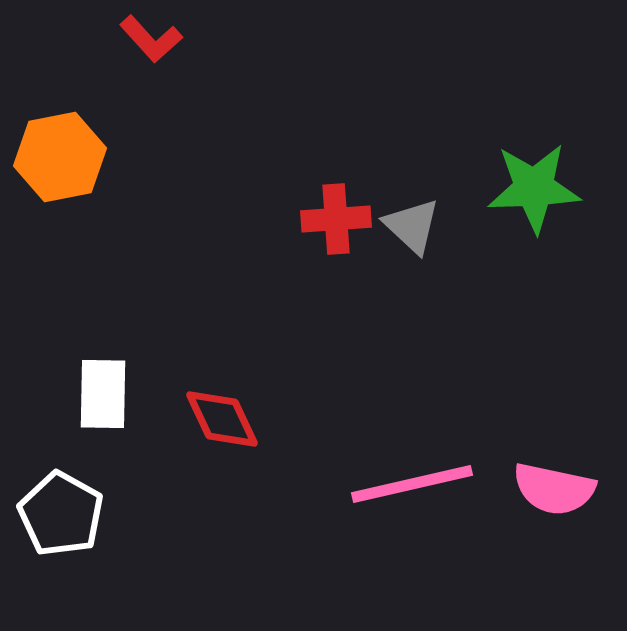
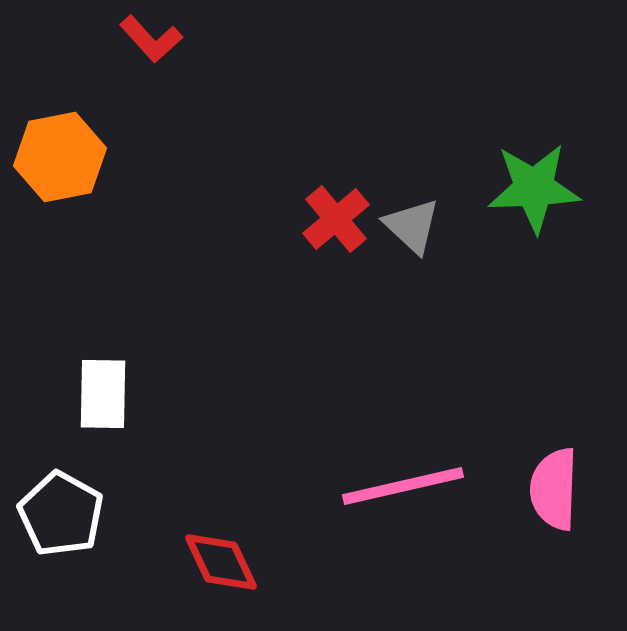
red cross: rotated 36 degrees counterclockwise
red diamond: moved 1 px left, 143 px down
pink line: moved 9 px left, 2 px down
pink semicircle: rotated 80 degrees clockwise
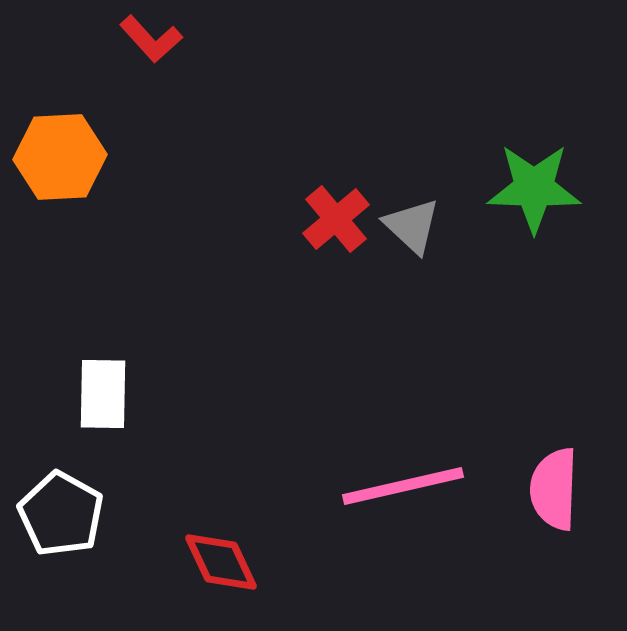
orange hexagon: rotated 8 degrees clockwise
green star: rotated 4 degrees clockwise
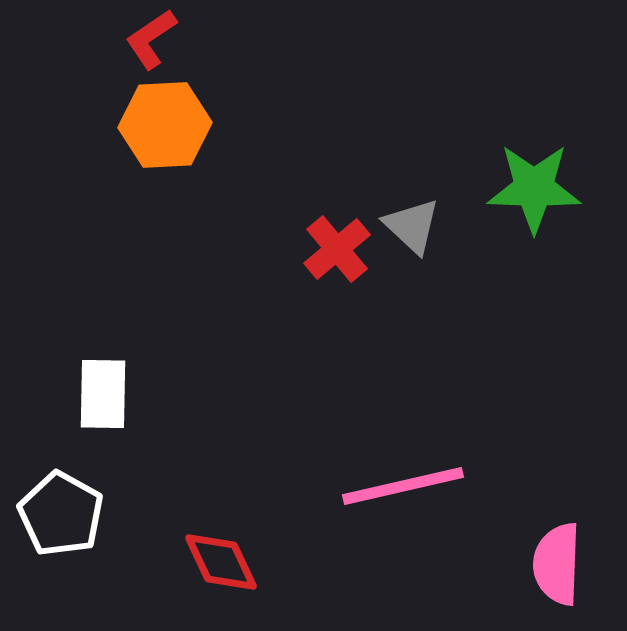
red L-shape: rotated 98 degrees clockwise
orange hexagon: moved 105 px right, 32 px up
red cross: moved 1 px right, 30 px down
pink semicircle: moved 3 px right, 75 px down
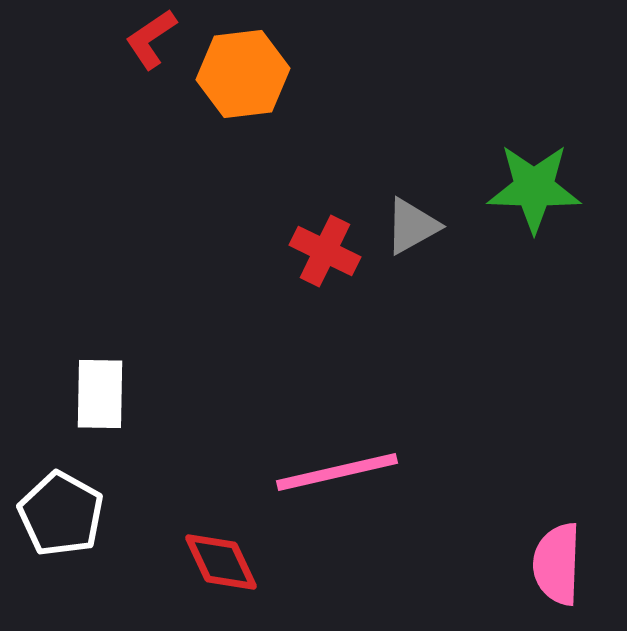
orange hexagon: moved 78 px right, 51 px up; rotated 4 degrees counterclockwise
gray triangle: rotated 48 degrees clockwise
red cross: moved 12 px left, 2 px down; rotated 24 degrees counterclockwise
white rectangle: moved 3 px left
pink line: moved 66 px left, 14 px up
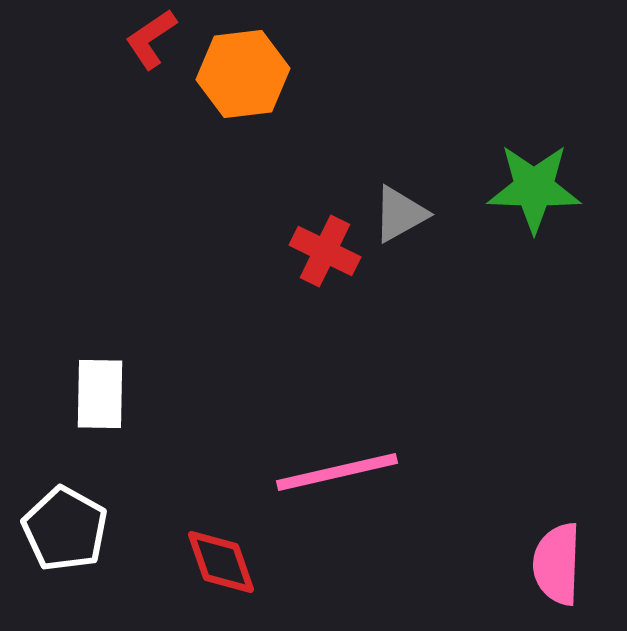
gray triangle: moved 12 px left, 12 px up
white pentagon: moved 4 px right, 15 px down
red diamond: rotated 6 degrees clockwise
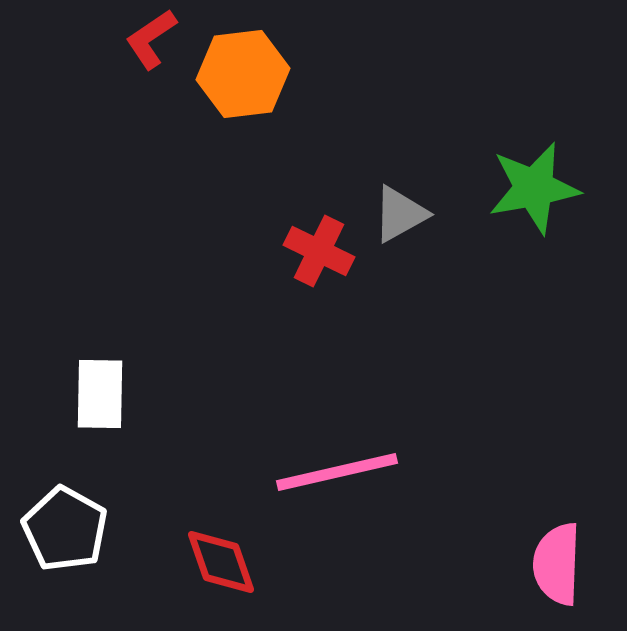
green star: rotated 12 degrees counterclockwise
red cross: moved 6 px left
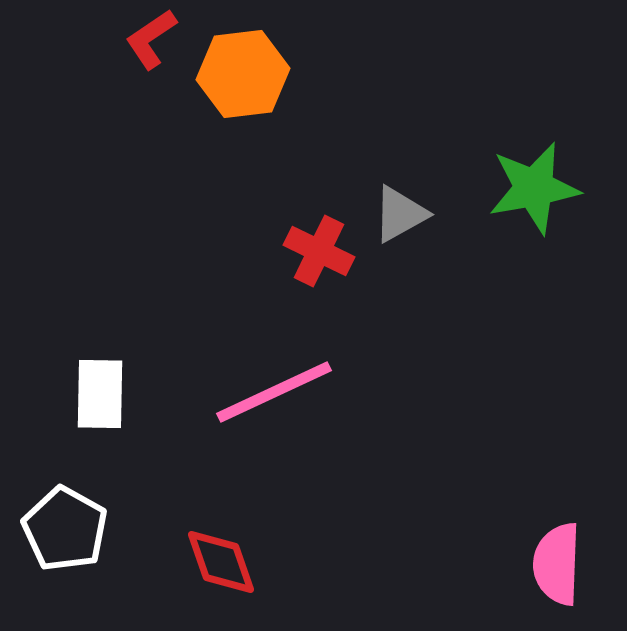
pink line: moved 63 px left, 80 px up; rotated 12 degrees counterclockwise
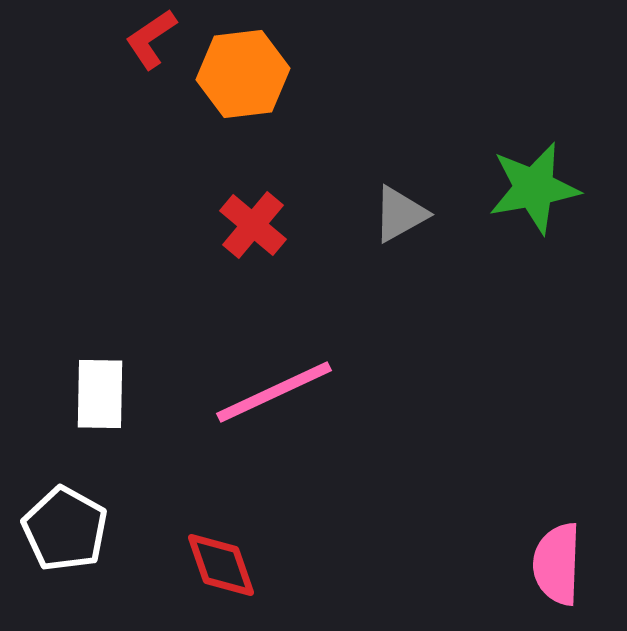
red cross: moved 66 px left, 26 px up; rotated 14 degrees clockwise
red diamond: moved 3 px down
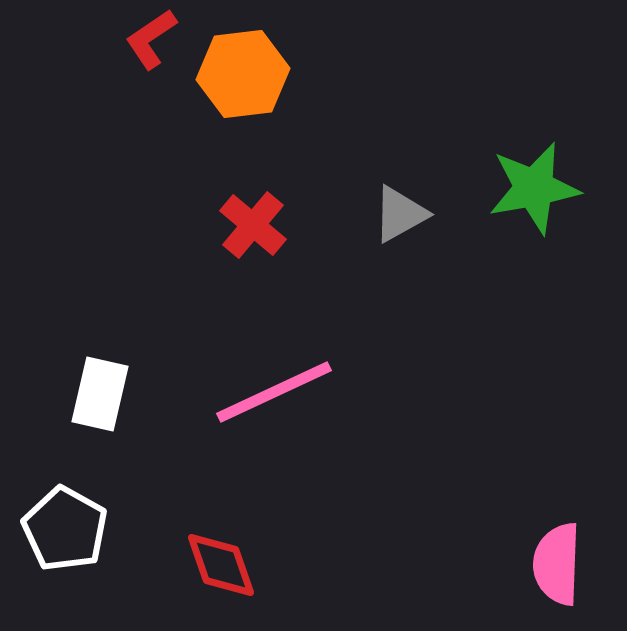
white rectangle: rotated 12 degrees clockwise
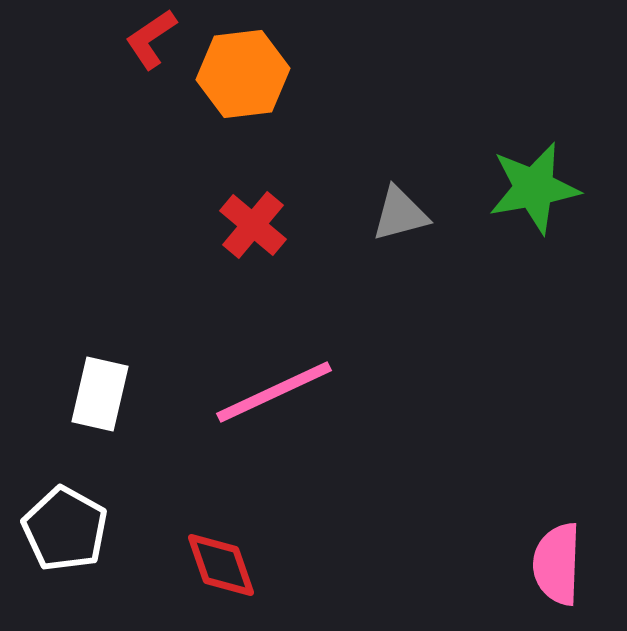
gray triangle: rotated 14 degrees clockwise
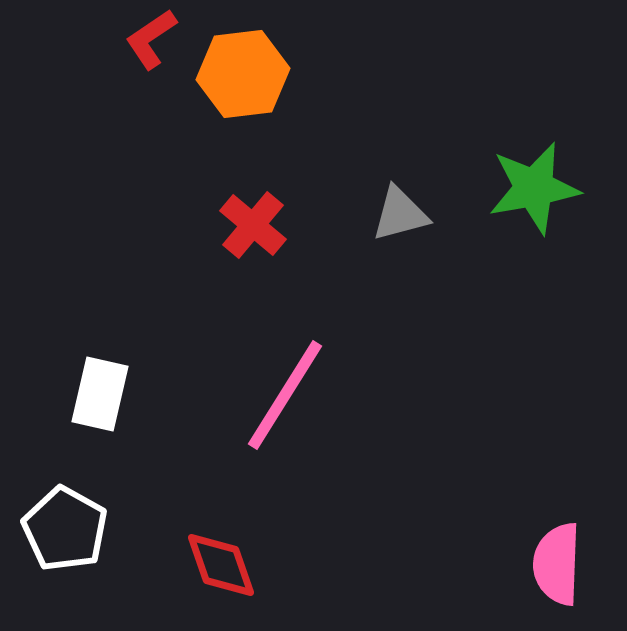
pink line: moved 11 px right, 3 px down; rotated 33 degrees counterclockwise
